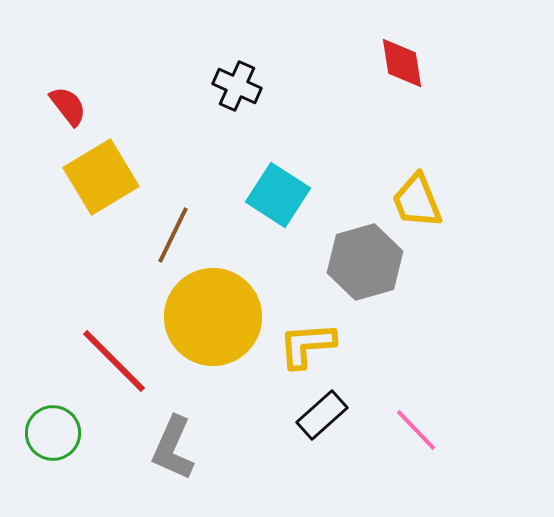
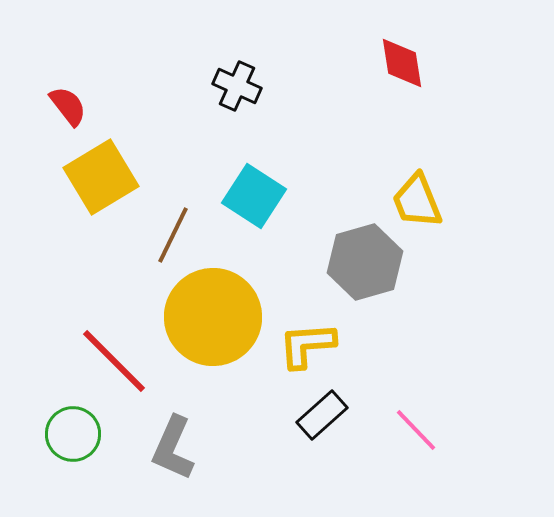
cyan square: moved 24 px left, 1 px down
green circle: moved 20 px right, 1 px down
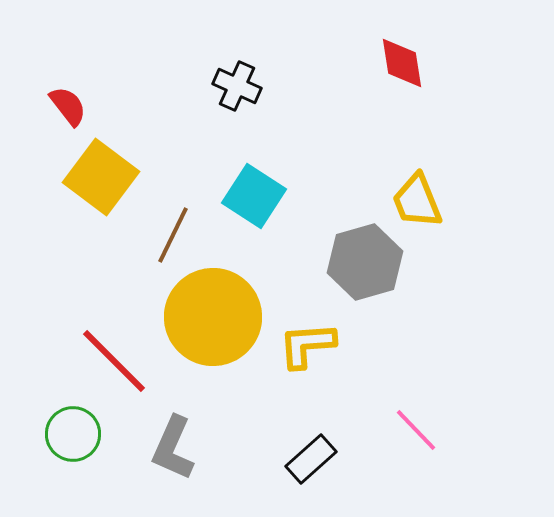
yellow square: rotated 22 degrees counterclockwise
black rectangle: moved 11 px left, 44 px down
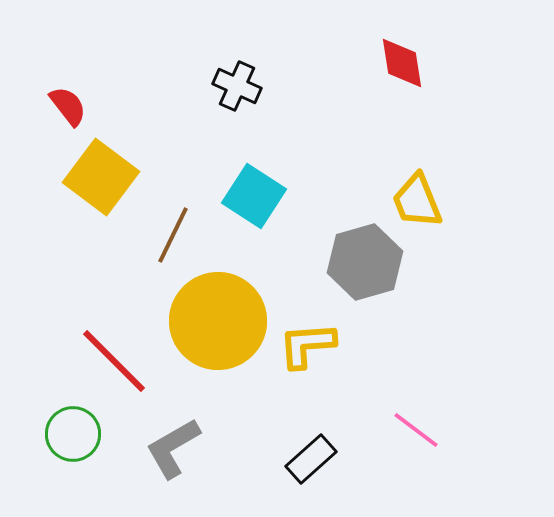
yellow circle: moved 5 px right, 4 px down
pink line: rotated 9 degrees counterclockwise
gray L-shape: rotated 36 degrees clockwise
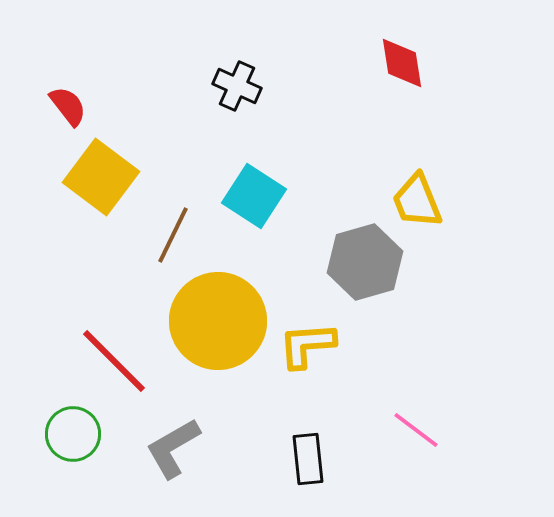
black rectangle: moved 3 px left; rotated 54 degrees counterclockwise
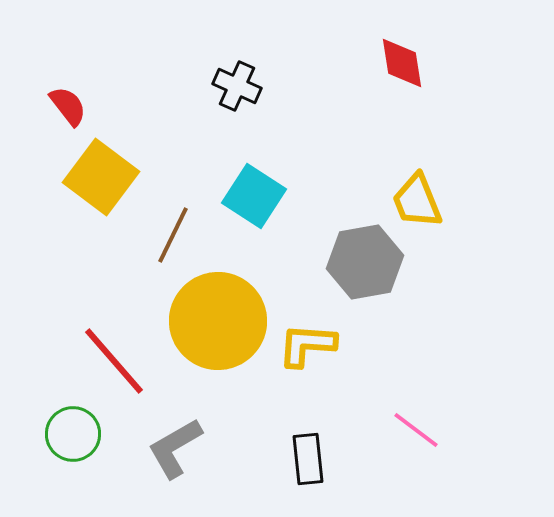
gray hexagon: rotated 6 degrees clockwise
yellow L-shape: rotated 8 degrees clockwise
red line: rotated 4 degrees clockwise
gray L-shape: moved 2 px right
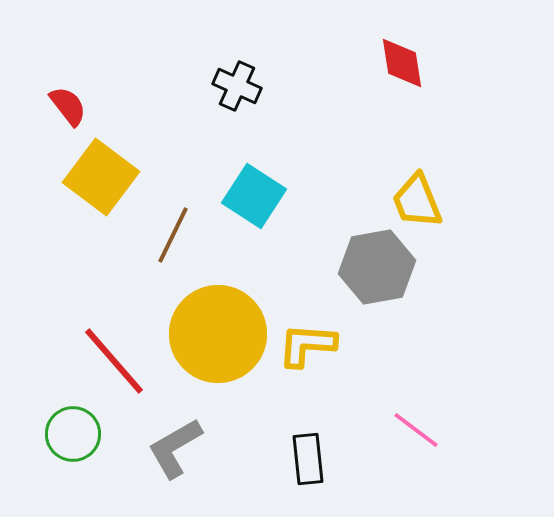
gray hexagon: moved 12 px right, 5 px down
yellow circle: moved 13 px down
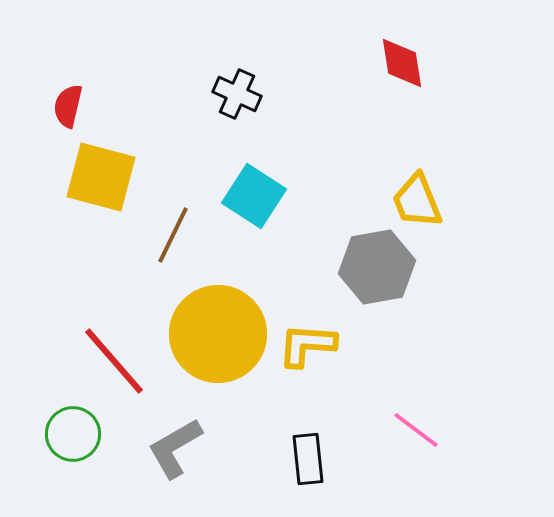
black cross: moved 8 px down
red semicircle: rotated 129 degrees counterclockwise
yellow square: rotated 22 degrees counterclockwise
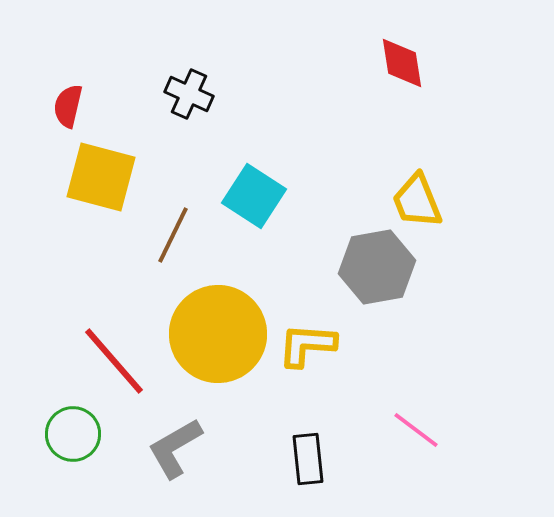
black cross: moved 48 px left
